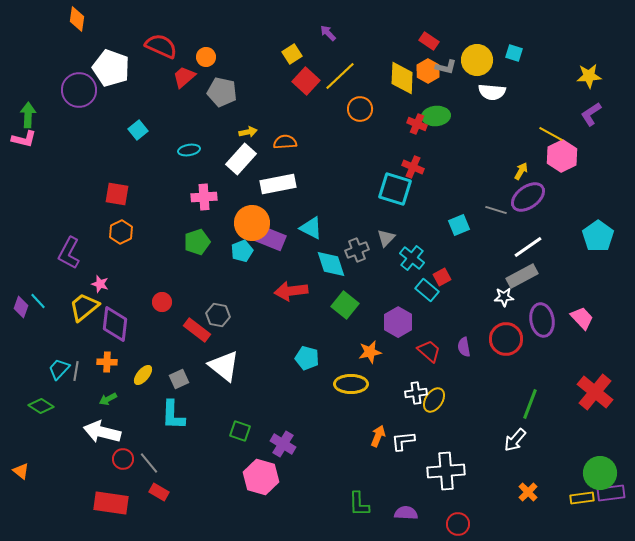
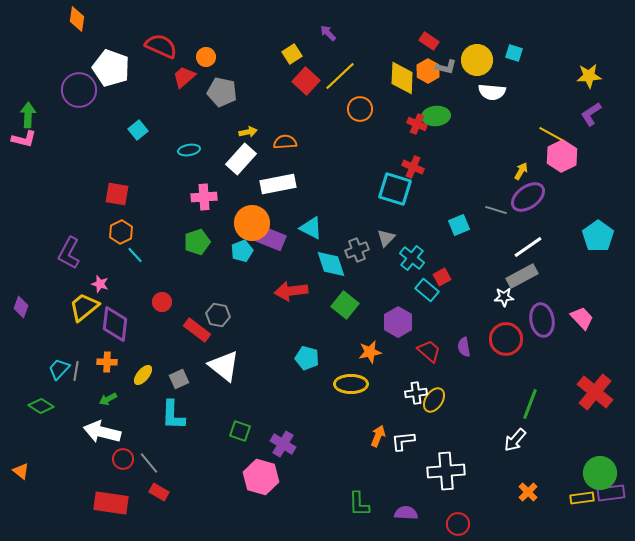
cyan line at (38, 301): moved 97 px right, 46 px up
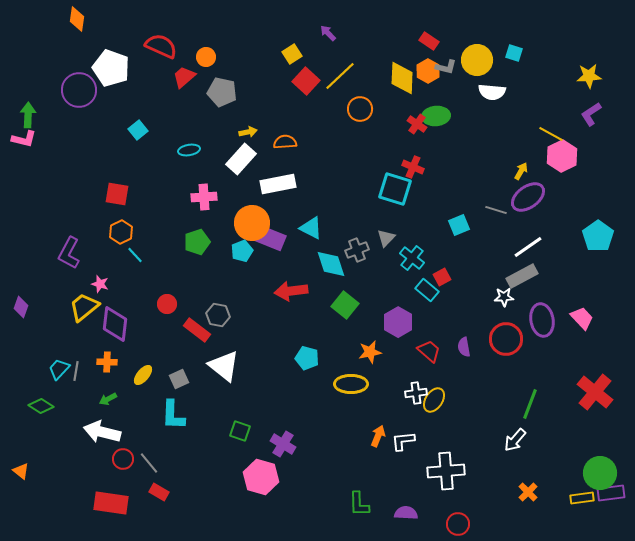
red cross at (417, 124): rotated 12 degrees clockwise
red circle at (162, 302): moved 5 px right, 2 px down
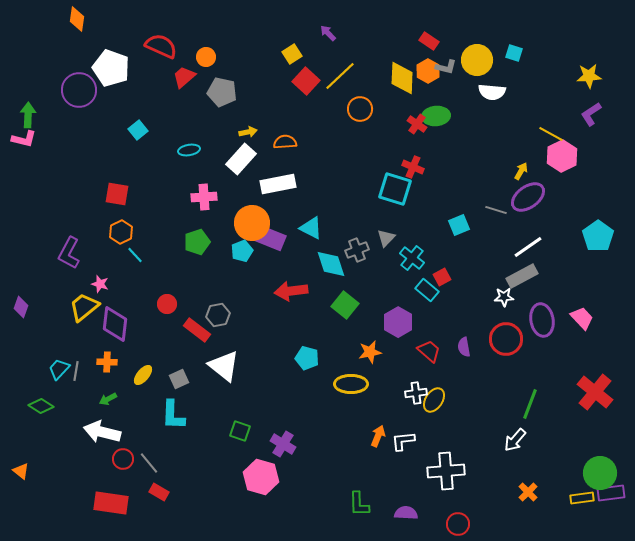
gray hexagon at (218, 315): rotated 20 degrees counterclockwise
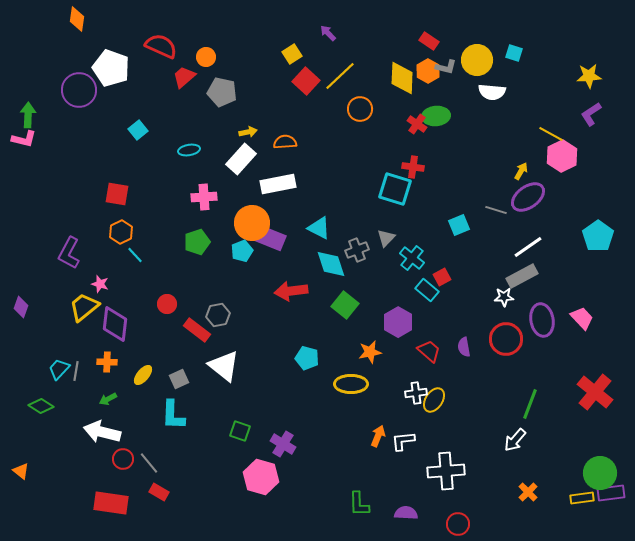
red cross at (413, 167): rotated 15 degrees counterclockwise
cyan triangle at (311, 228): moved 8 px right
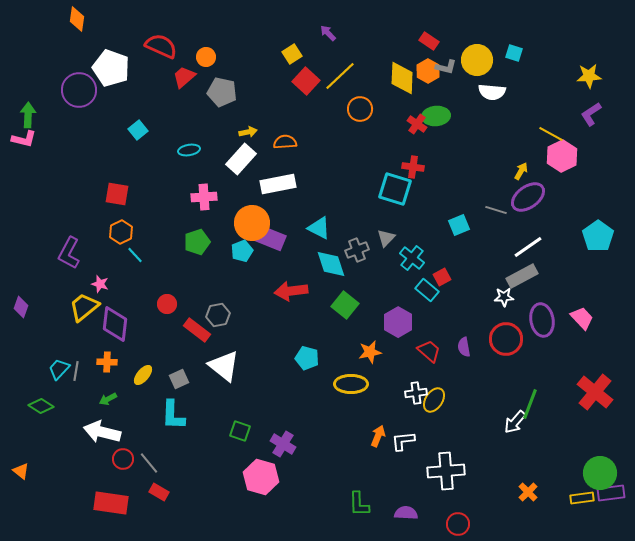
white arrow at (515, 440): moved 18 px up
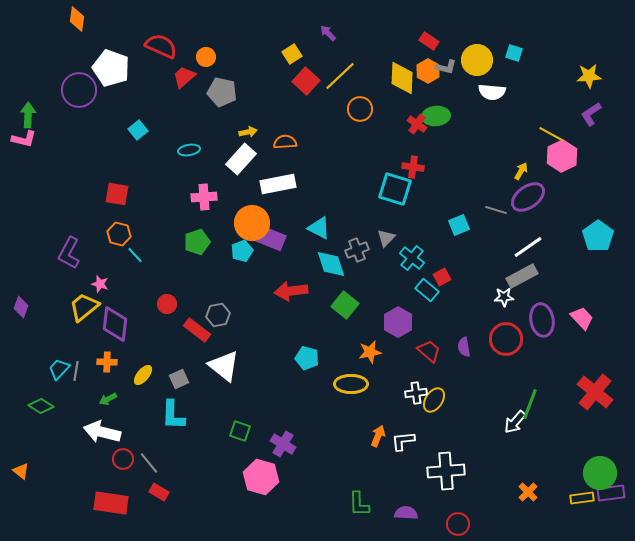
orange hexagon at (121, 232): moved 2 px left, 2 px down; rotated 20 degrees counterclockwise
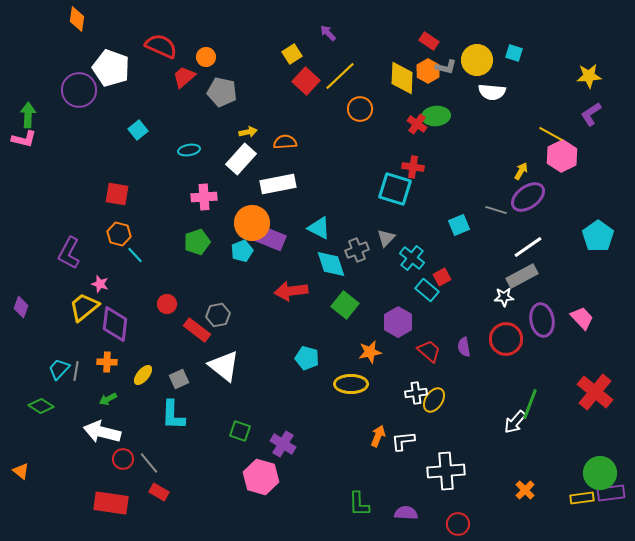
orange cross at (528, 492): moved 3 px left, 2 px up
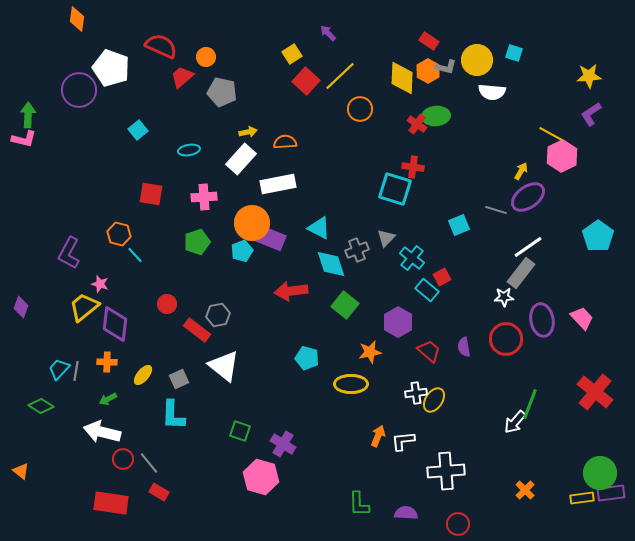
red trapezoid at (184, 77): moved 2 px left
red square at (117, 194): moved 34 px right
gray rectangle at (522, 276): moved 1 px left, 3 px up; rotated 24 degrees counterclockwise
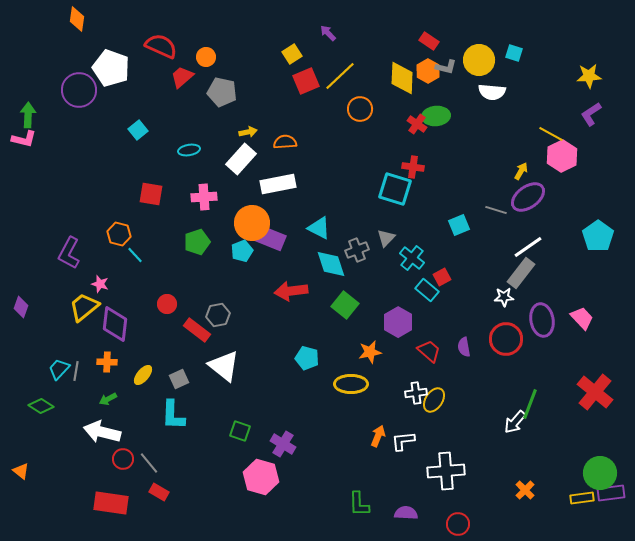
yellow circle at (477, 60): moved 2 px right
red square at (306, 81): rotated 24 degrees clockwise
